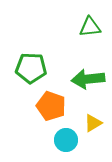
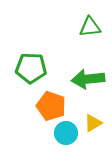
cyan circle: moved 7 px up
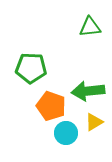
green arrow: moved 12 px down
yellow triangle: moved 1 px right, 1 px up
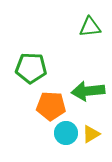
orange pentagon: rotated 16 degrees counterclockwise
yellow triangle: moved 3 px left, 12 px down
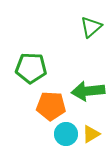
green triangle: moved 1 px right; rotated 35 degrees counterclockwise
cyan circle: moved 1 px down
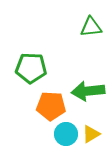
green triangle: rotated 35 degrees clockwise
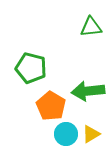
green pentagon: rotated 12 degrees clockwise
orange pentagon: rotated 28 degrees clockwise
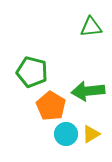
green pentagon: moved 1 px right, 4 px down
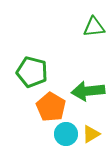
green triangle: moved 3 px right
orange pentagon: moved 1 px down
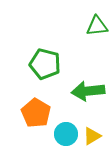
green triangle: moved 3 px right, 1 px up
green pentagon: moved 13 px right, 8 px up
orange pentagon: moved 15 px left, 6 px down
yellow triangle: moved 1 px right, 2 px down
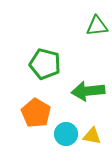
yellow triangle: rotated 42 degrees clockwise
